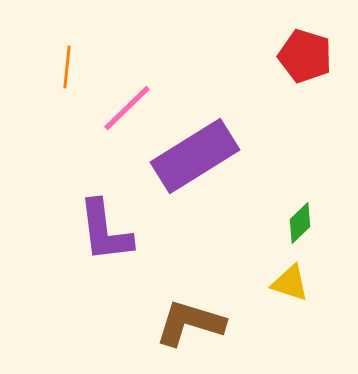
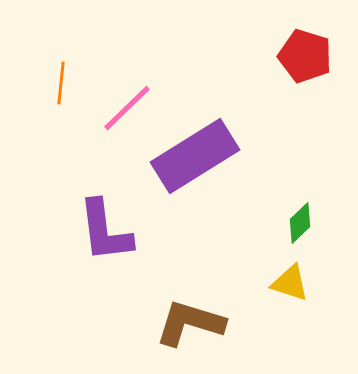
orange line: moved 6 px left, 16 px down
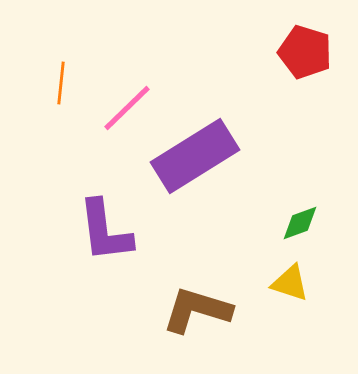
red pentagon: moved 4 px up
green diamond: rotated 24 degrees clockwise
brown L-shape: moved 7 px right, 13 px up
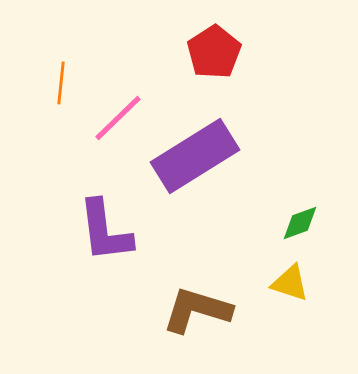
red pentagon: moved 91 px left; rotated 22 degrees clockwise
pink line: moved 9 px left, 10 px down
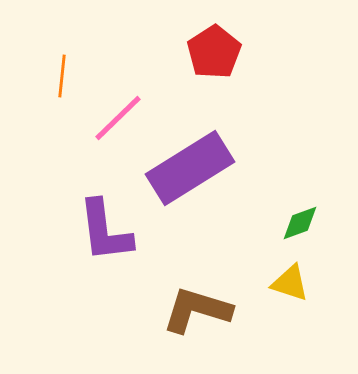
orange line: moved 1 px right, 7 px up
purple rectangle: moved 5 px left, 12 px down
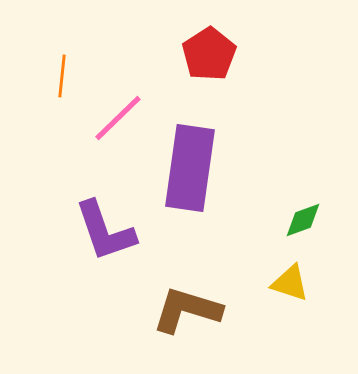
red pentagon: moved 5 px left, 2 px down
purple rectangle: rotated 50 degrees counterclockwise
green diamond: moved 3 px right, 3 px up
purple L-shape: rotated 12 degrees counterclockwise
brown L-shape: moved 10 px left
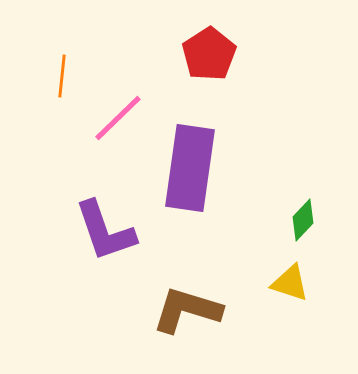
green diamond: rotated 27 degrees counterclockwise
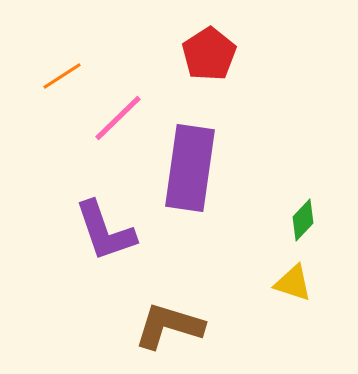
orange line: rotated 51 degrees clockwise
yellow triangle: moved 3 px right
brown L-shape: moved 18 px left, 16 px down
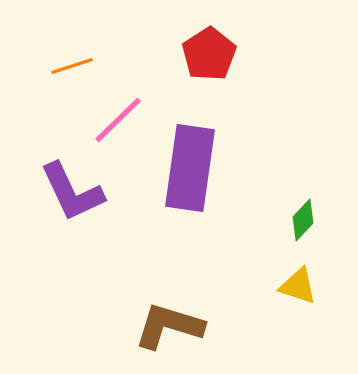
orange line: moved 10 px right, 10 px up; rotated 15 degrees clockwise
pink line: moved 2 px down
purple L-shape: moved 33 px left, 39 px up; rotated 6 degrees counterclockwise
yellow triangle: moved 5 px right, 3 px down
